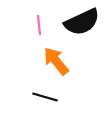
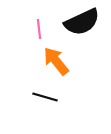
pink line: moved 4 px down
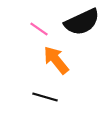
pink line: rotated 48 degrees counterclockwise
orange arrow: moved 1 px up
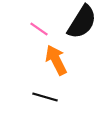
black semicircle: rotated 33 degrees counterclockwise
orange arrow: rotated 12 degrees clockwise
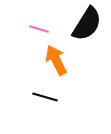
black semicircle: moved 5 px right, 2 px down
pink line: rotated 18 degrees counterclockwise
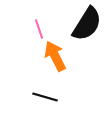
pink line: rotated 54 degrees clockwise
orange arrow: moved 1 px left, 4 px up
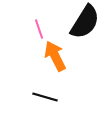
black semicircle: moved 2 px left, 2 px up
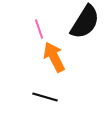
orange arrow: moved 1 px left, 1 px down
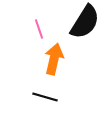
orange arrow: moved 2 px down; rotated 40 degrees clockwise
